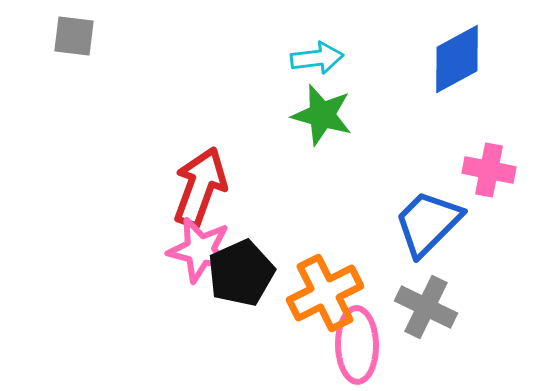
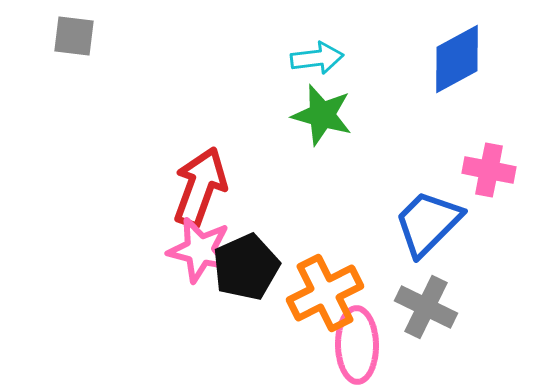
black pentagon: moved 5 px right, 6 px up
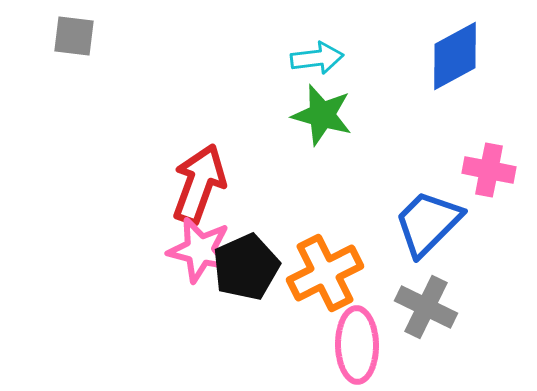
blue diamond: moved 2 px left, 3 px up
red arrow: moved 1 px left, 3 px up
orange cross: moved 20 px up
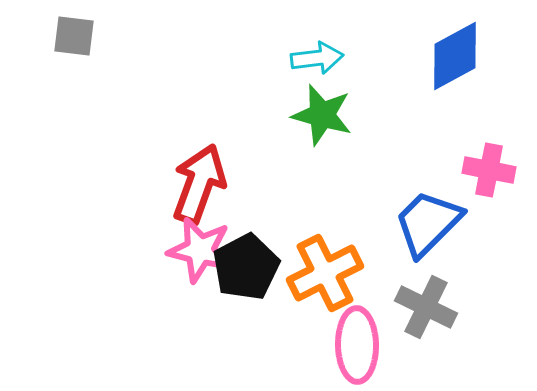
black pentagon: rotated 4 degrees counterclockwise
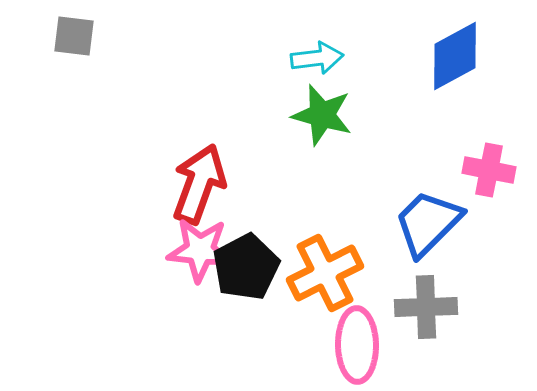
pink star: rotated 8 degrees counterclockwise
gray cross: rotated 28 degrees counterclockwise
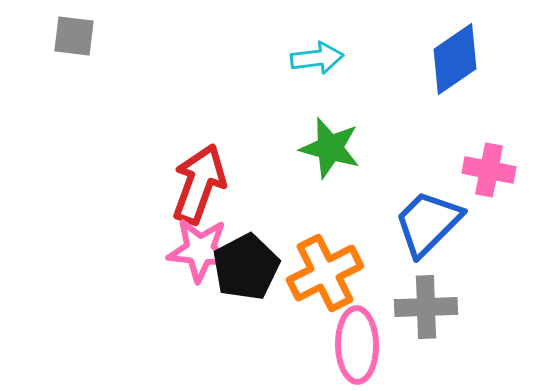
blue diamond: moved 3 px down; rotated 6 degrees counterclockwise
green star: moved 8 px right, 33 px down
